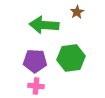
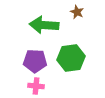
brown star: rotated 16 degrees counterclockwise
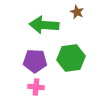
pink cross: moved 1 px down
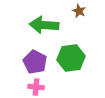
brown star: moved 2 px right, 1 px up
purple pentagon: moved 1 px down; rotated 25 degrees clockwise
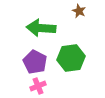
green arrow: moved 3 px left, 3 px down
pink cross: moved 2 px right, 1 px up; rotated 28 degrees counterclockwise
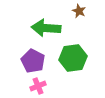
green arrow: moved 5 px right
green hexagon: moved 2 px right
purple pentagon: moved 2 px left, 1 px up
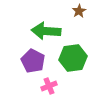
brown star: rotated 16 degrees clockwise
green arrow: moved 3 px down
pink cross: moved 11 px right
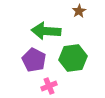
purple pentagon: moved 1 px right, 1 px up
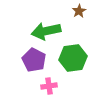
green arrow: rotated 16 degrees counterclockwise
pink cross: rotated 14 degrees clockwise
